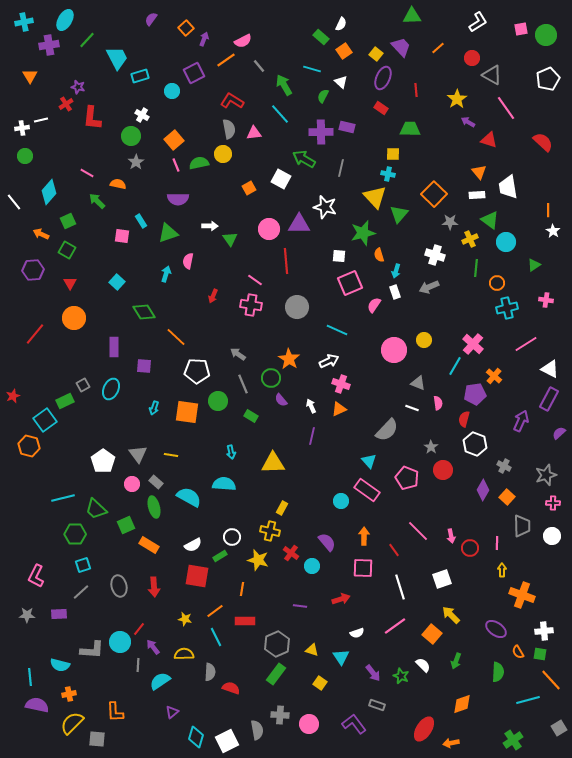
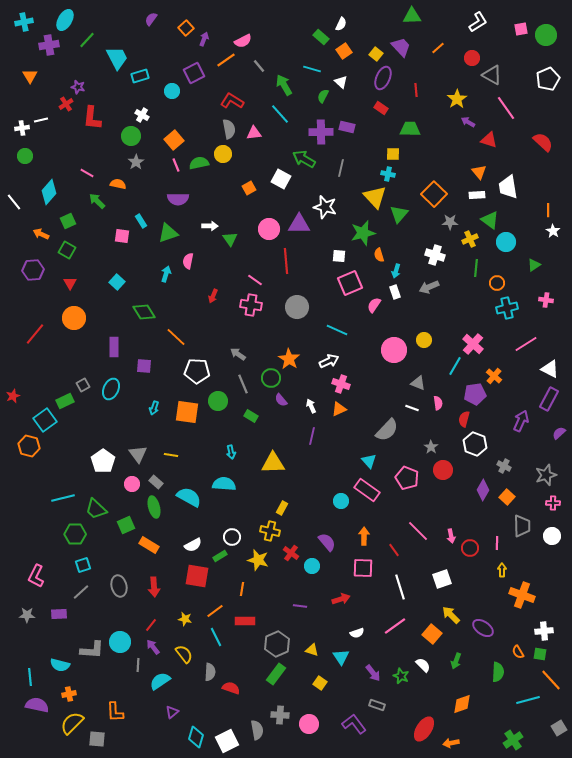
red line at (139, 629): moved 12 px right, 4 px up
purple ellipse at (496, 629): moved 13 px left, 1 px up
yellow semicircle at (184, 654): rotated 54 degrees clockwise
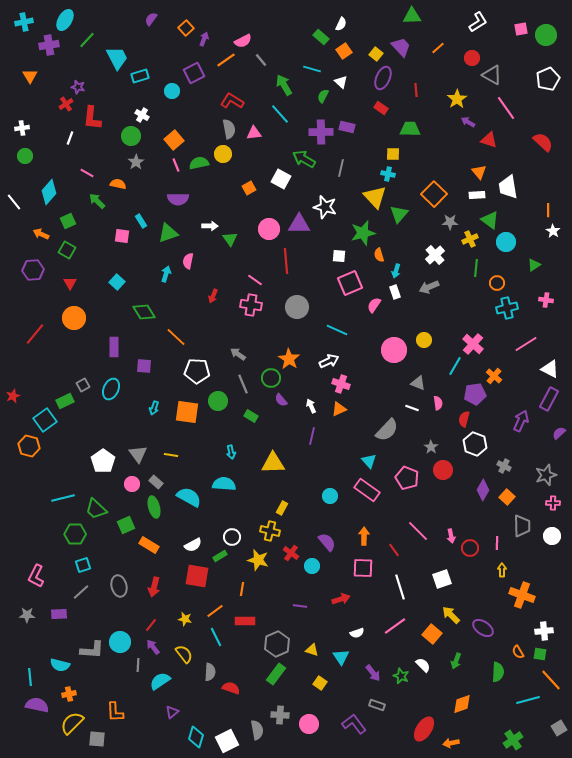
gray line at (259, 66): moved 2 px right, 6 px up
white line at (41, 120): moved 29 px right, 18 px down; rotated 56 degrees counterclockwise
white cross at (435, 255): rotated 30 degrees clockwise
cyan circle at (341, 501): moved 11 px left, 5 px up
red arrow at (154, 587): rotated 18 degrees clockwise
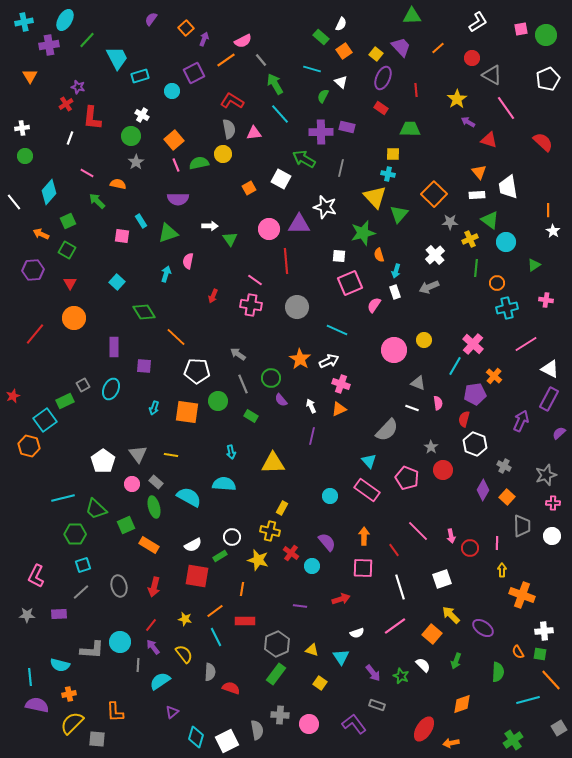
green arrow at (284, 85): moved 9 px left, 1 px up
orange star at (289, 359): moved 11 px right
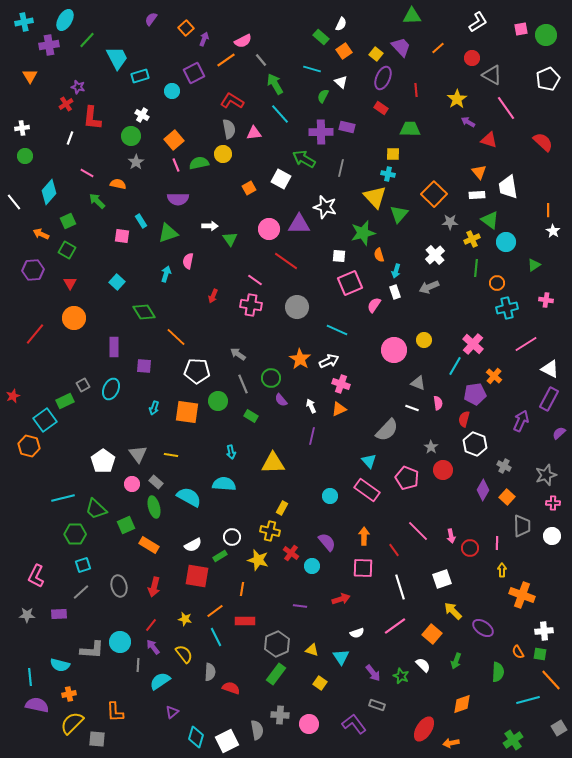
yellow cross at (470, 239): moved 2 px right
red line at (286, 261): rotated 50 degrees counterclockwise
yellow arrow at (451, 615): moved 2 px right, 4 px up
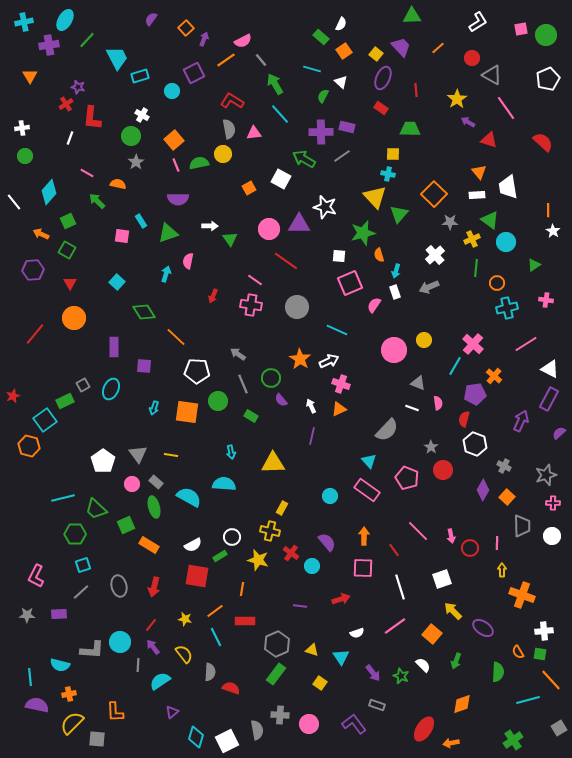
gray line at (341, 168): moved 1 px right, 12 px up; rotated 42 degrees clockwise
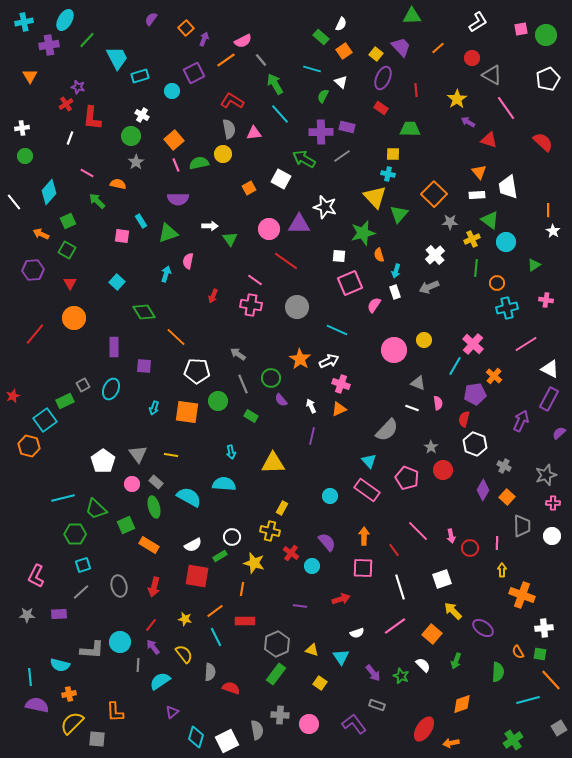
yellow star at (258, 560): moved 4 px left, 3 px down
white cross at (544, 631): moved 3 px up
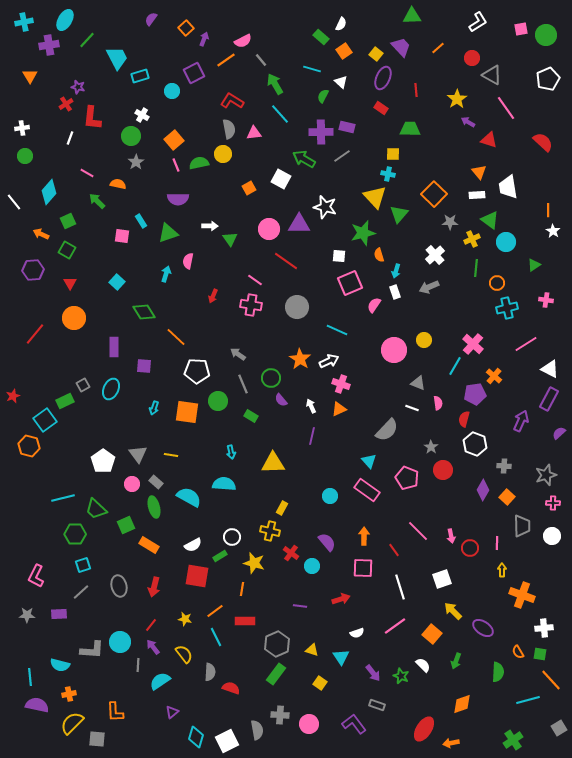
gray cross at (504, 466): rotated 24 degrees counterclockwise
